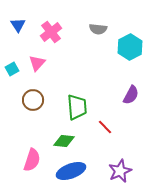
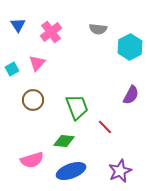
green trapezoid: rotated 16 degrees counterclockwise
pink semicircle: rotated 55 degrees clockwise
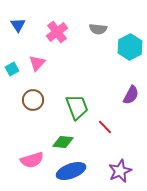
pink cross: moved 6 px right
green diamond: moved 1 px left, 1 px down
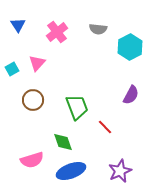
green diamond: rotated 65 degrees clockwise
